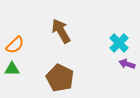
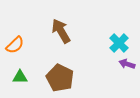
green triangle: moved 8 px right, 8 px down
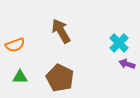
orange semicircle: rotated 24 degrees clockwise
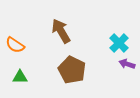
orange semicircle: rotated 54 degrees clockwise
brown pentagon: moved 12 px right, 8 px up
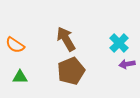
brown arrow: moved 5 px right, 8 px down
purple arrow: rotated 28 degrees counterclockwise
brown pentagon: moved 1 px left, 1 px down; rotated 24 degrees clockwise
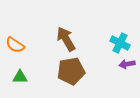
cyan cross: moved 1 px right; rotated 18 degrees counterclockwise
brown pentagon: rotated 12 degrees clockwise
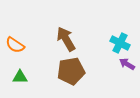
purple arrow: rotated 42 degrees clockwise
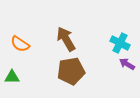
orange semicircle: moved 5 px right, 1 px up
green triangle: moved 8 px left
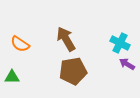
brown pentagon: moved 2 px right
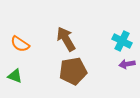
cyan cross: moved 2 px right, 2 px up
purple arrow: rotated 42 degrees counterclockwise
green triangle: moved 3 px right, 1 px up; rotated 21 degrees clockwise
